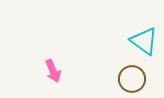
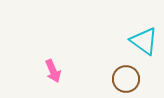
brown circle: moved 6 px left
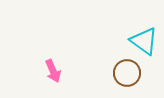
brown circle: moved 1 px right, 6 px up
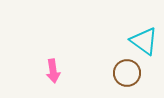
pink arrow: rotated 15 degrees clockwise
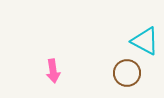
cyan triangle: moved 1 px right; rotated 8 degrees counterclockwise
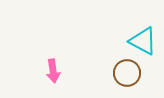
cyan triangle: moved 2 px left
